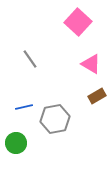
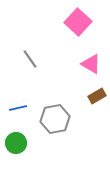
blue line: moved 6 px left, 1 px down
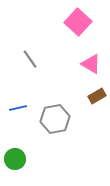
green circle: moved 1 px left, 16 px down
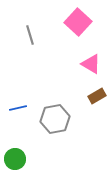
gray line: moved 24 px up; rotated 18 degrees clockwise
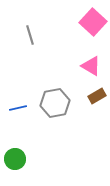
pink square: moved 15 px right
pink triangle: moved 2 px down
gray hexagon: moved 16 px up
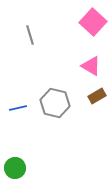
gray hexagon: rotated 24 degrees clockwise
green circle: moved 9 px down
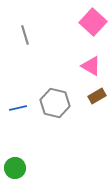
gray line: moved 5 px left
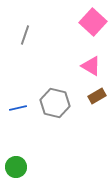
gray line: rotated 36 degrees clockwise
green circle: moved 1 px right, 1 px up
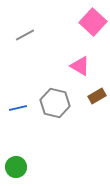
gray line: rotated 42 degrees clockwise
pink triangle: moved 11 px left
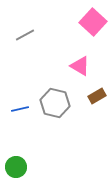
blue line: moved 2 px right, 1 px down
